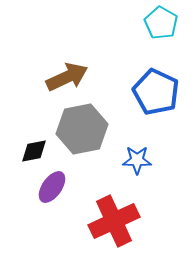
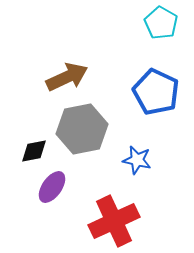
blue star: rotated 12 degrees clockwise
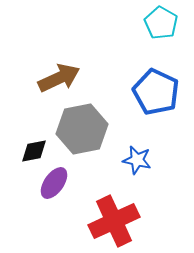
brown arrow: moved 8 px left, 1 px down
purple ellipse: moved 2 px right, 4 px up
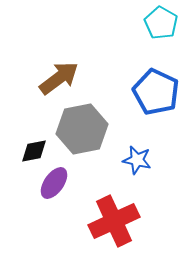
brown arrow: rotated 12 degrees counterclockwise
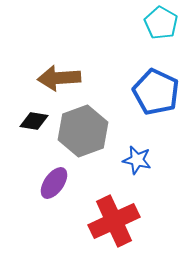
brown arrow: rotated 147 degrees counterclockwise
gray hexagon: moved 1 px right, 2 px down; rotated 9 degrees counterclockwise
black diamond: moved 30 px up; rotated 20 degrees clockwise
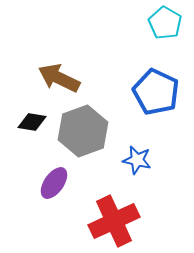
cyan pentagon: moved 4 px right
brown arrow: rotated 30 degrees clockwise
black diamond: moved 2 px left, 1 px down
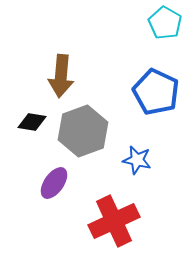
brown arrow: moved 2 px right, 2 px up; rotated 111 degrees counterclockwise
